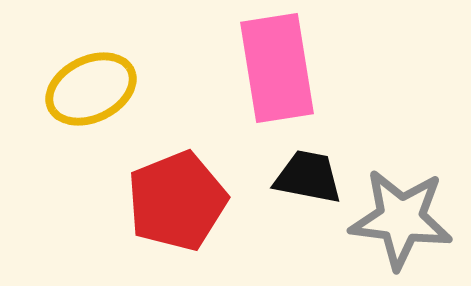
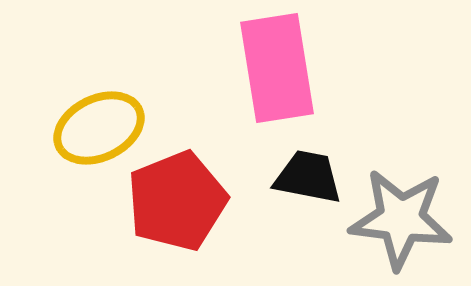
yellow ellipse: moved 8 px right, 39 px down
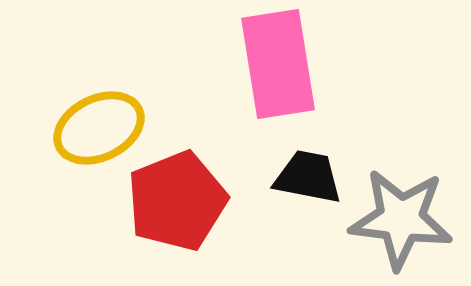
pink rectangle: moved 1 px right, 4 px up
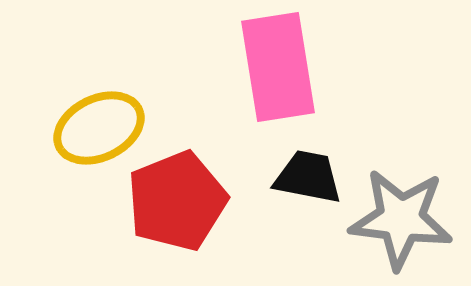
pink rectangle: moved 3 px down
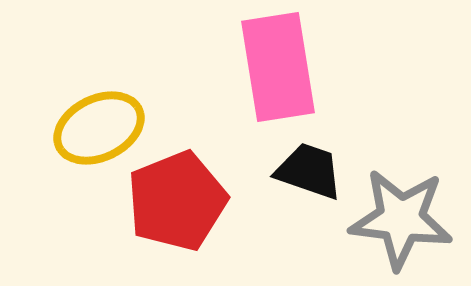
black trapezoid: moved 1 px right, 6 px up; rotated 8 degrees clockwise
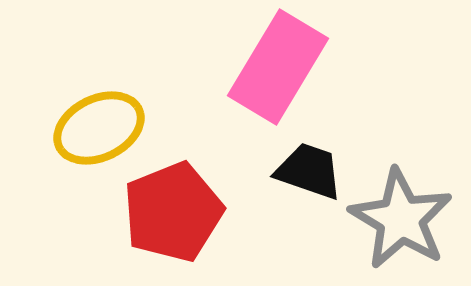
pink rectangle: rotated 40 degrees clockwise
red pentagon: moved 4 px left, 11 px down
gray star: rotated 24 degrees clockwise
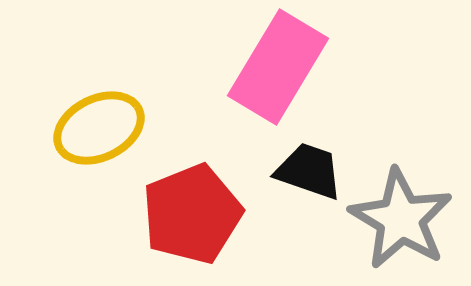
red pentagon: moved 19 px right, 2 px down
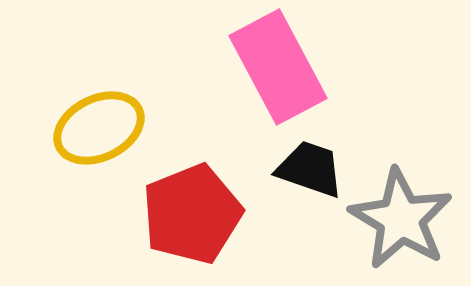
pink rectangle: rotated 59 degrees counterclockwise
black trapezoid: moved 1 px right, 2 px up
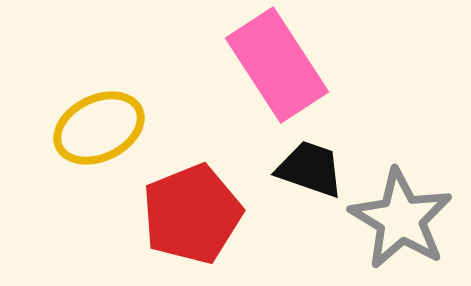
pink rectangle: moved 1 px left, 2 px up; rotated 5 degrees counterclockwise
